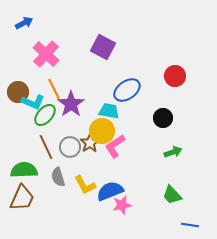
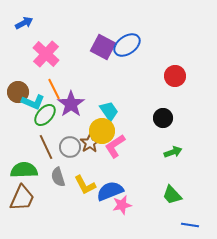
blue ellipse: moved 45 px up
cyan trapezoid: rotated 45 degrees clockwise
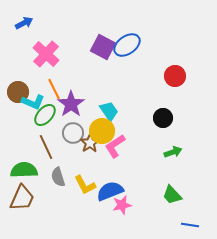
gray circle: moved 3 px right, 14 px up
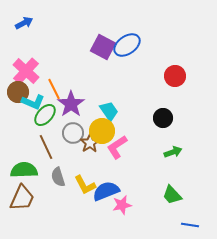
pink cross: moved 20 px left, 17 px down
pink L-shape: moved 2 px right, 1 px down
blue semicircle: moved 4 px left
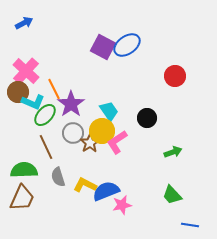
black circle: moved 16 px left
pink L-shape: moved 5 px up
yellow L-shape: rotated 145 degrees clockwise
